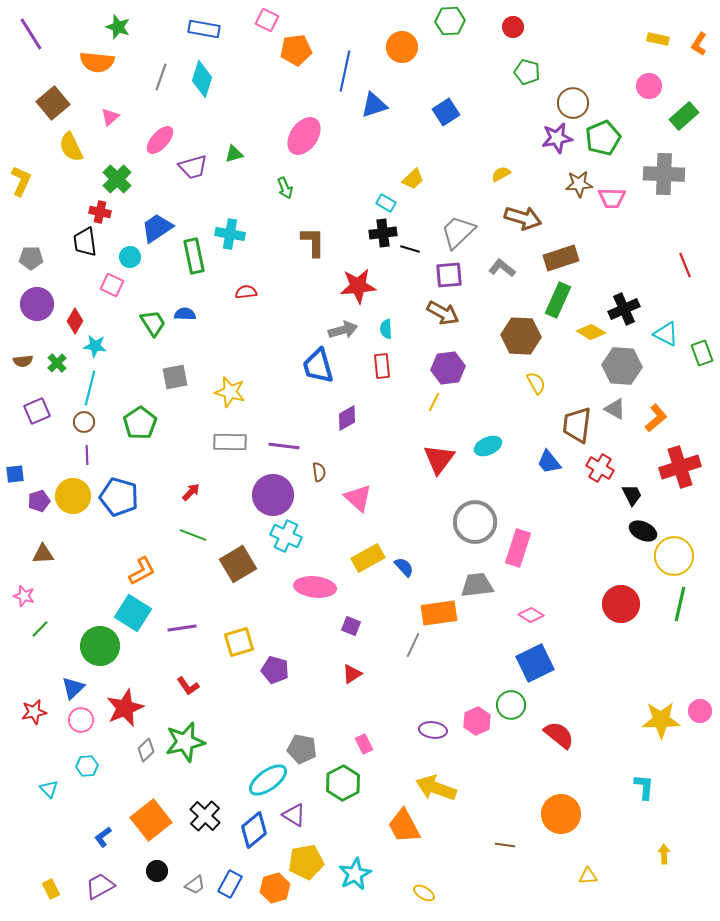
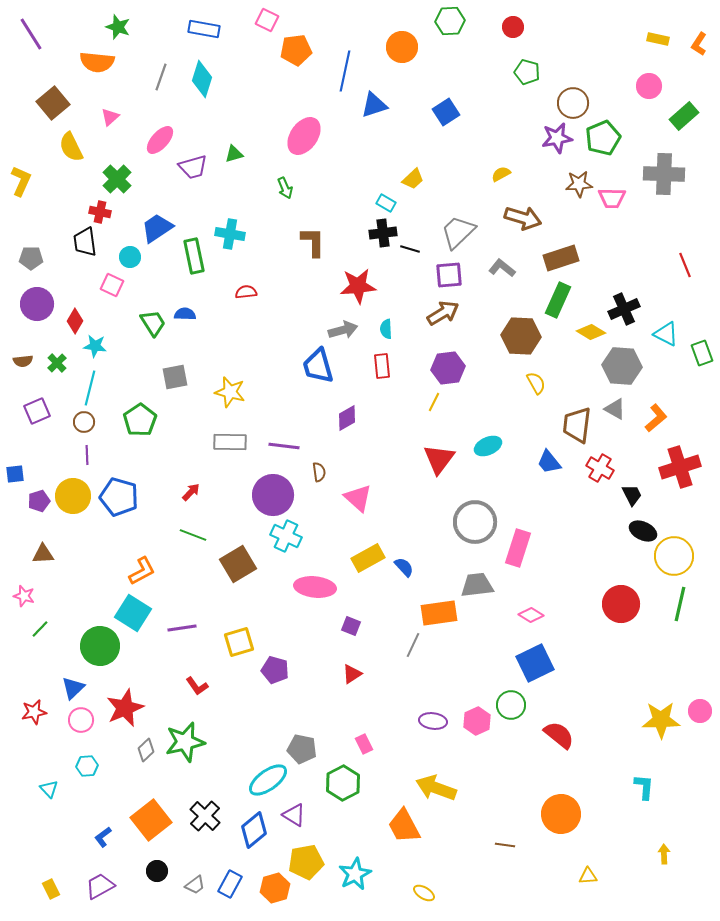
brown arrow at (443, 313): rotated 60 degrees counterclockwise
green pentagon at (140, 423): moved 3 px up
red L-shape at (188, 686): moved 9 px right
purple ellipse at (433, 730): moved 9 px up
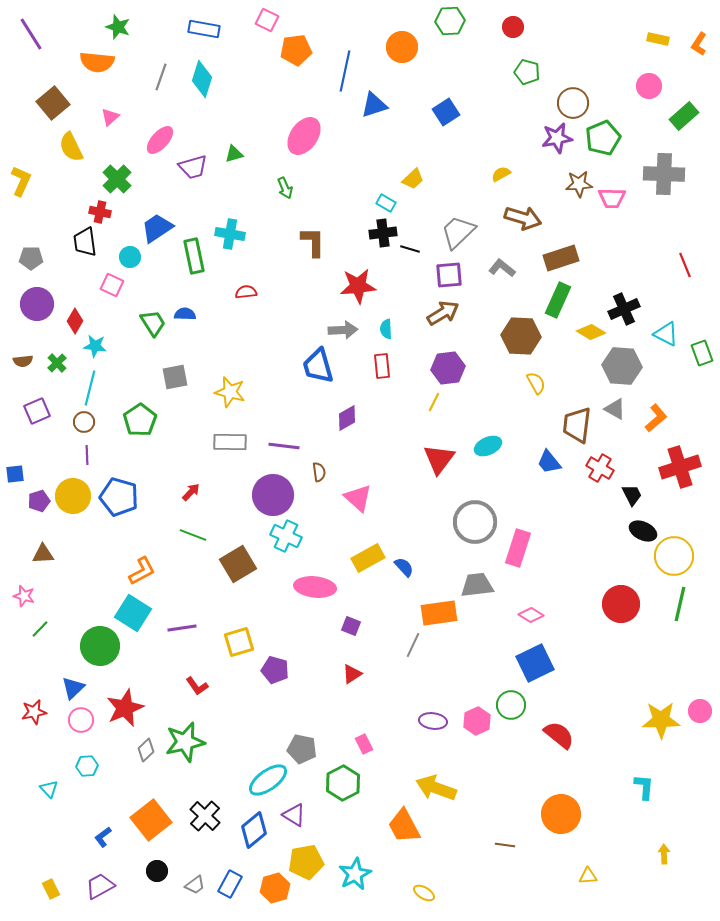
gray arrow at (343, 330): rotated 12 degrees clockwise
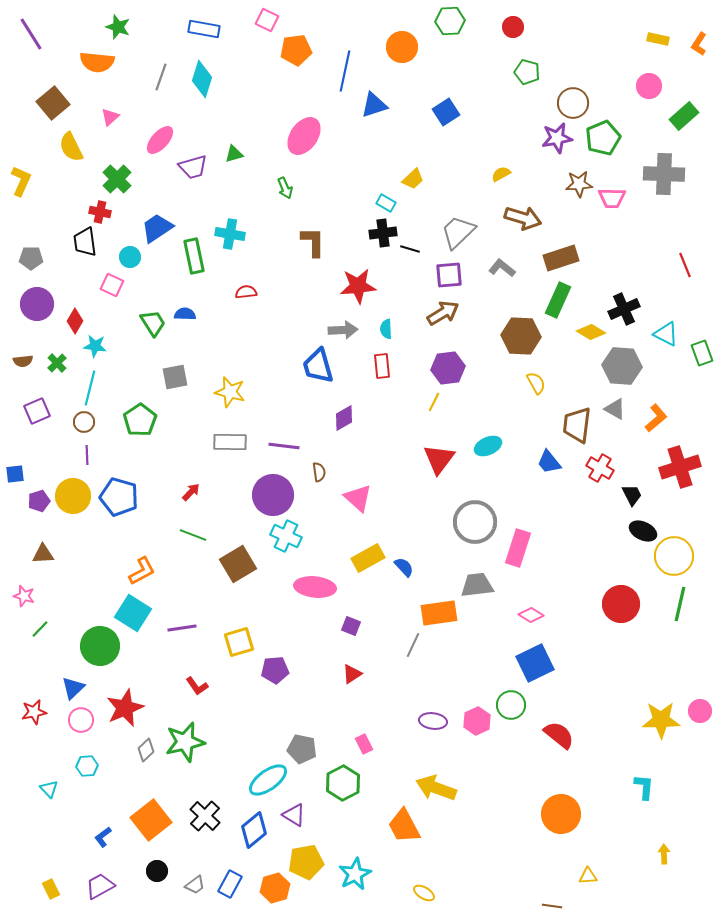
purple diamond at (347, 418): moved 3 px left
purple pentagon at (275, 670): rotated 20 degrees counterclockwise
brown line at (505, 845): moved 47 px right, 61 px down
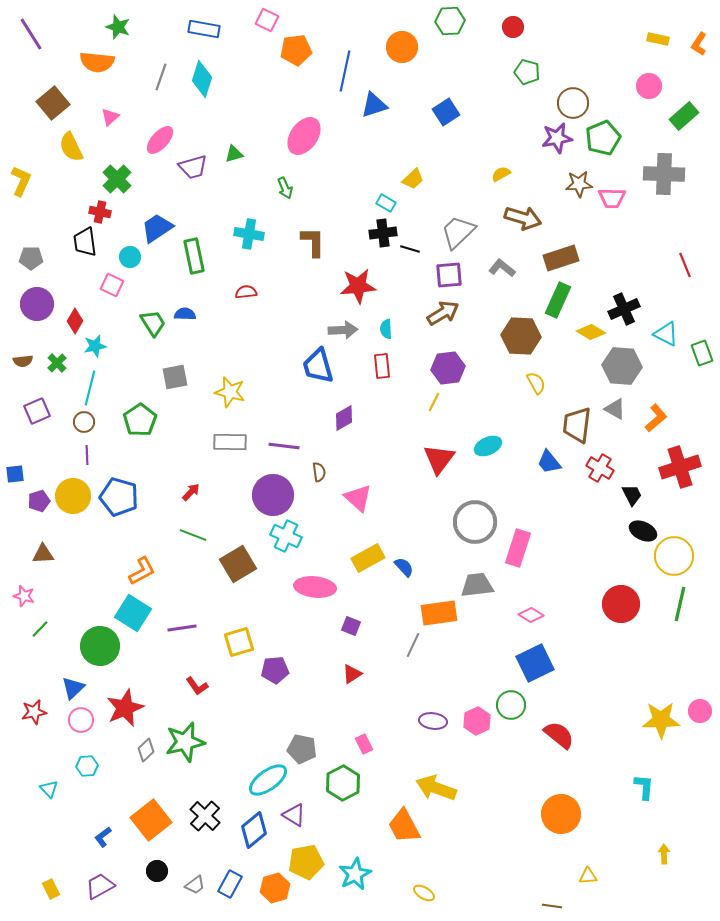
cyan cross at (230, 234): moved 19 px right
cyan star at (95, 346): rotated 20 degrees counterclockwise
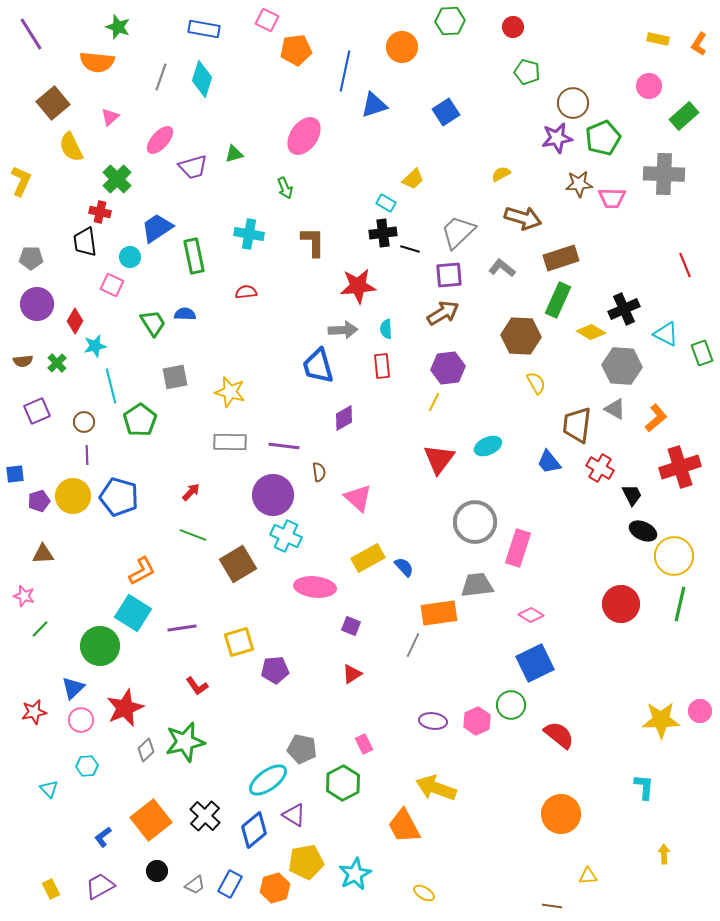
cyan line at (90, 388): moved 21 px right, 2 px up; rotated 28 degrees counterclockwise
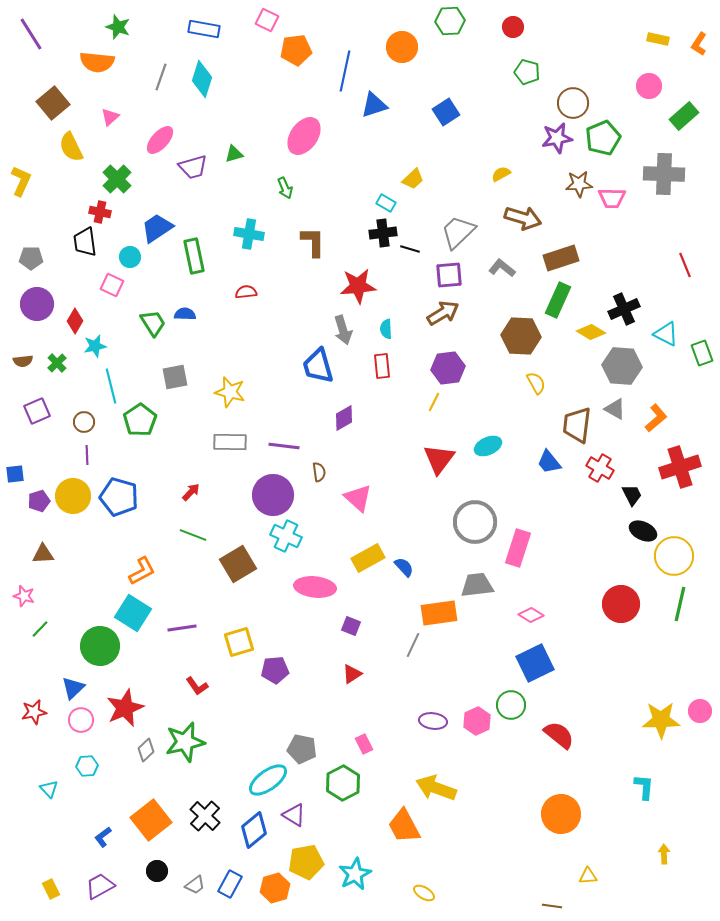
gray arrow at (343, 330): rotated 76 degrees clockwise
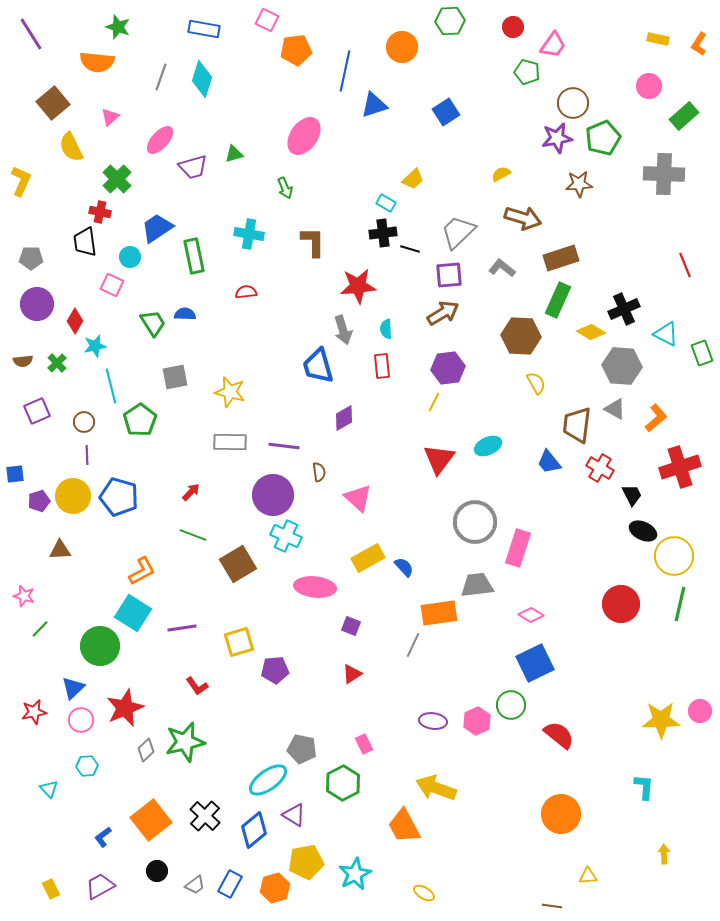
pink trapezoid at (612, 198): moved 59 px left, 153 px up; rotated 56 degrees counterclockwise
brown triangle at (43, 554): moved 17 px right, 4 px up
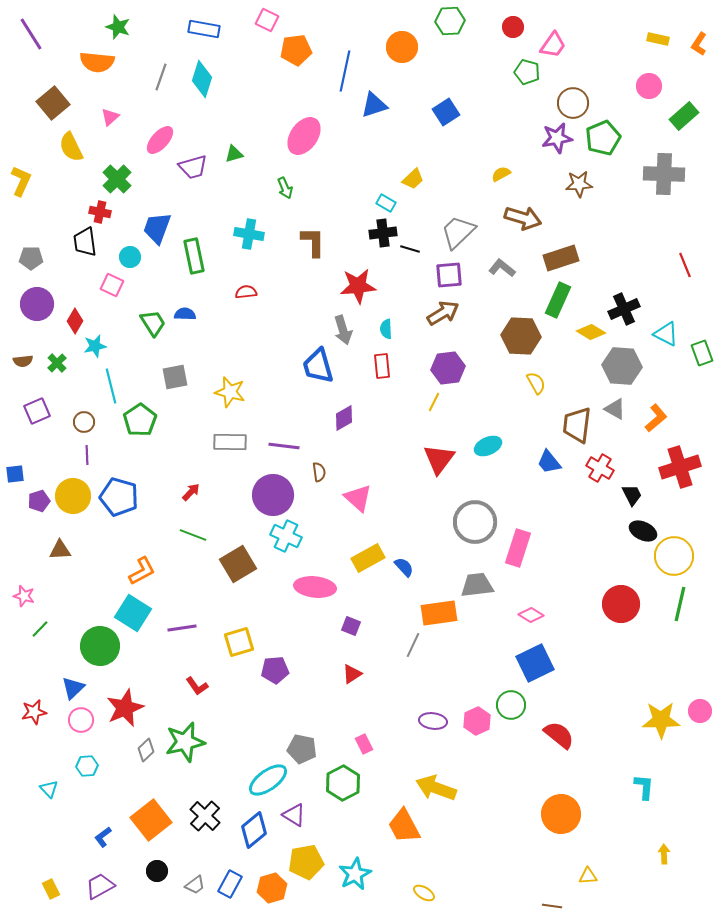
blue trapezoid at (157, 228): rotated 36 degrees counterclockwise
orange hexagon at (275, 888): moved 3 px left
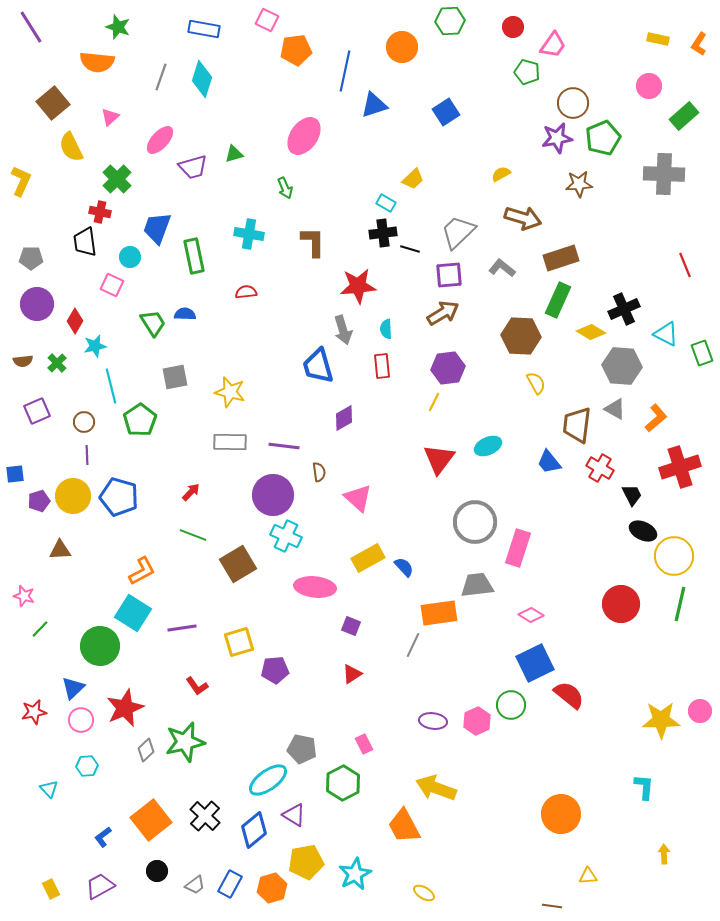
purple line at (31, 34): moved 7 px up
red semicircle at (559, 735): moved 10 px right, 40 px up
